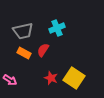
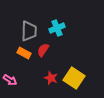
gray trapezoid: moved 6 px right; rotated 75 degrees counterclockwise
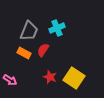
gray trapezoid: rotated 20 degrees clockwise
red star: moved 1 px left, 1 px up
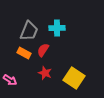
cyan cross: rotated 21 degrees clockwise
red star: moved 5 px left, 4 px up
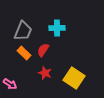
gray trapezoid: moved 6 px left
orange rectangle: rotated 16 degrees clockwise
pink arrow: moved 4 px down
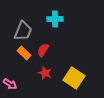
cyan cross: moved 2 px left, 9 px up
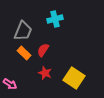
cyan cross: rotated 14 degrees counterclockwise
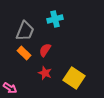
gray trapezoid: moved 2 px right
red semicircle: moved 2 px right
pink arrow: moved 4 px down
